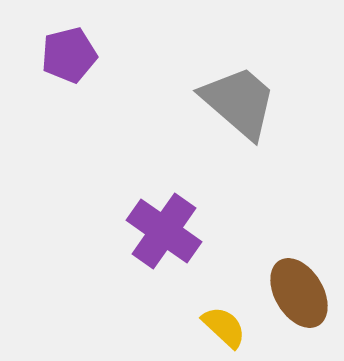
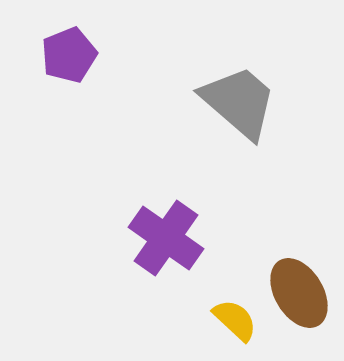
purple pentagon: rotated 8 degrees counterclockwise
purple cross: moved 2 px right, 7 px down
yellow semicircle: moved 11 px right, 7 px up
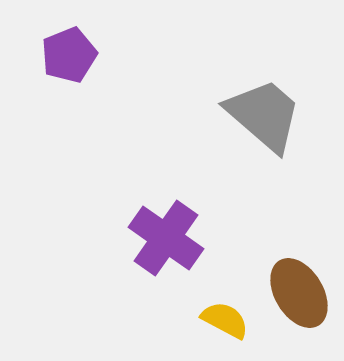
gray trapezoid: moved 25 px right, 13 px down
yellow semicircle: moved 10 px left; rotated 15 degrees counterclockwise
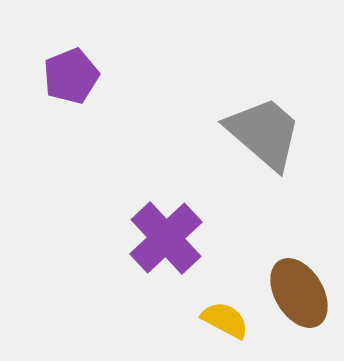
purple pentagon: moved 2 px right, 21 px down
gray trapezoid: moved 18 px down
purple cross: rotated 12 degrees clockwise
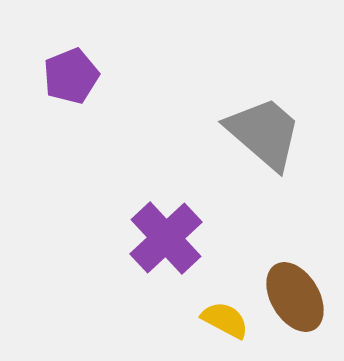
brown ellipse: moved 4 px left, 4 px down
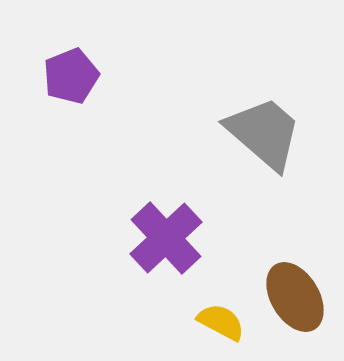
yellow semicircle: moved 4 px left, 2 px down
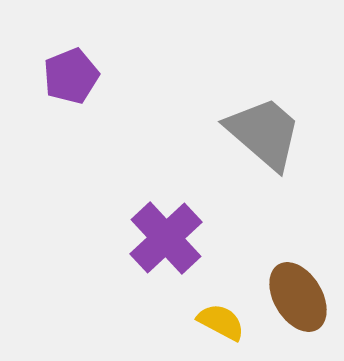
brown ellipse: moved 3 px right
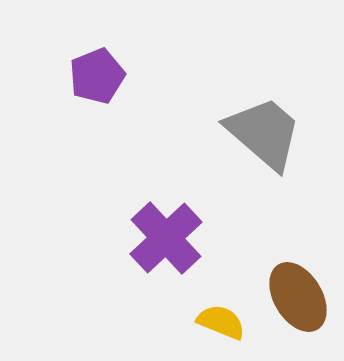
purple pentagon: moved 26 px right
yellow semicircle: rotated 6 degrees counterclockwise
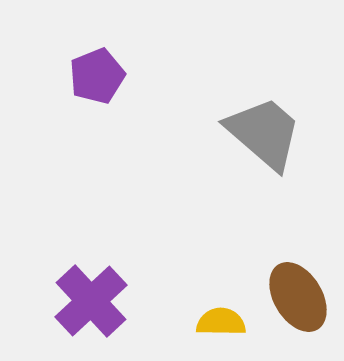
purple cross: moved 75 px left, 63 px down
yellow semicircle: rotated 21 degrees counterclockwise
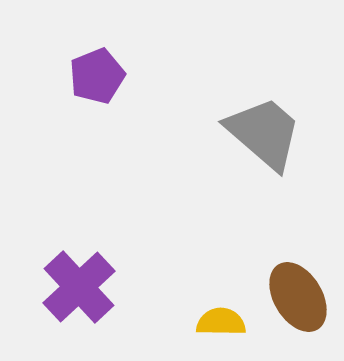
purple cross: moved 12 px left, 14 px up
